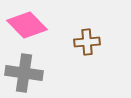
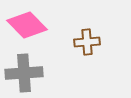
gray cross: rotated 12 degrees counterclockwise
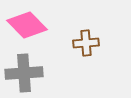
brown cross: moved 1 px left, 1 px down
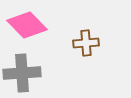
gray cross: moved 2 px left
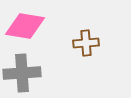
pink diamond: moved 2 px left, 1 px down; rotated 36 degrees counterclockwise
